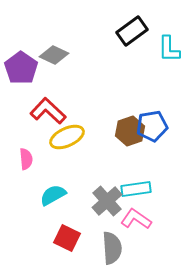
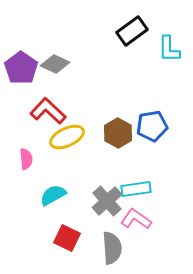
gray diamond: moved 1 px right, 9 px down
brown hexagon: moved 12 px left, 2 px down; rotated 12 degrees counterclockwise
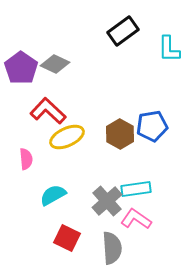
black rectangle: moved 9 px left
brown hexagon: moved 2 px right, 1 px down
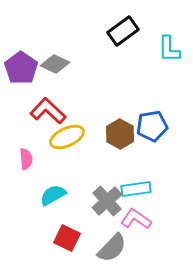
gray semicircle: rotated 48 degrees clockwise
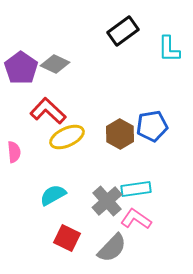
pink semicircle: moved 12 px left, 7 px up
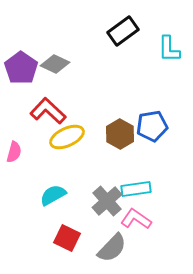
pink semicircle: rotated 20 degrees clockwise
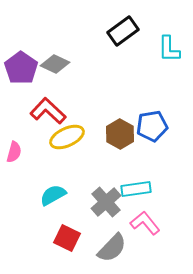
gray cross: moved 1 px left, 1 px down
pink L-shape: moved 9 px right, 4 px down; rotated 16 degrees clockwise
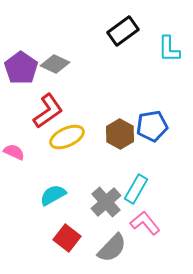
red L-shape: rotated 102 degrees clockwise
pink semicircle: rotated 80 degrees counterclockwise
cyan rectangle: rotated 52 degrees counterclockwise
red square: rotated 12 degrees clockwise
